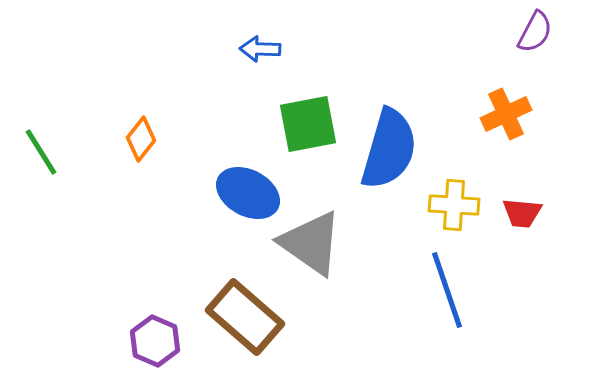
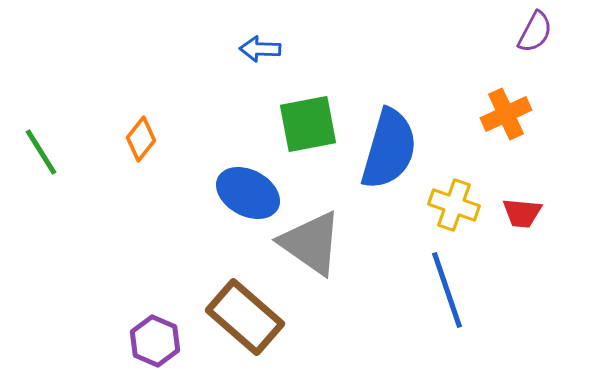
yellow cross: rotated 15 degrees clockwise
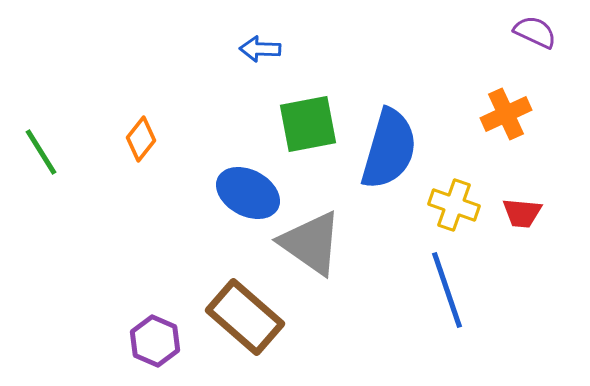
purple semicircle: rotated 93 degrees counterclockwise
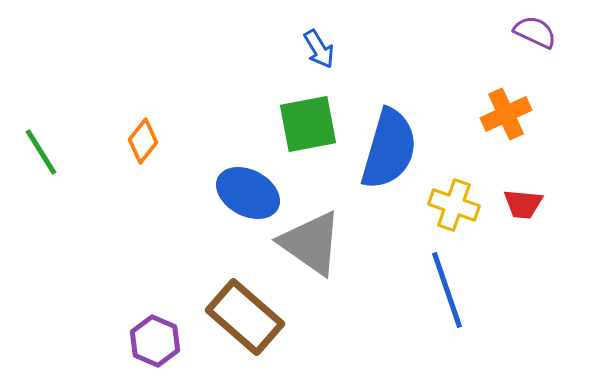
blue arrow: moved 59 px right; rotated 123 degrees counterclockwise
orange diamond: moved 2 px right, 2 px down
red trapezoid: moved 1 px right, 9 px up
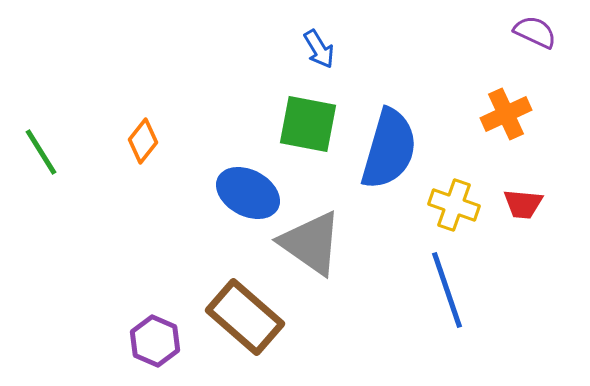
green square: rotated 22 degrees clockwise
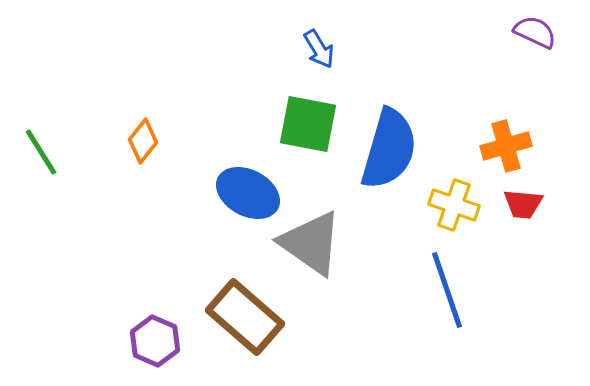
orange cross: moved 32 px down; rotated 9 degrees clockwise
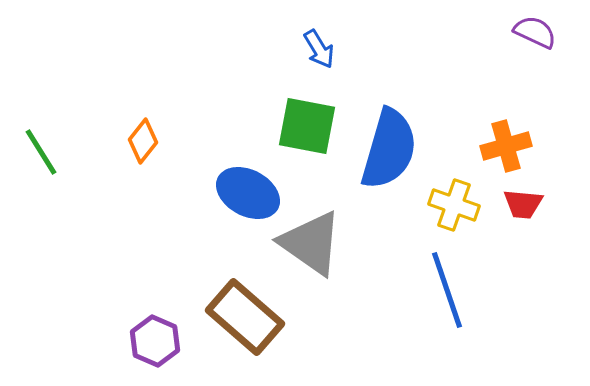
green square: moved 1 px left, 2 px down
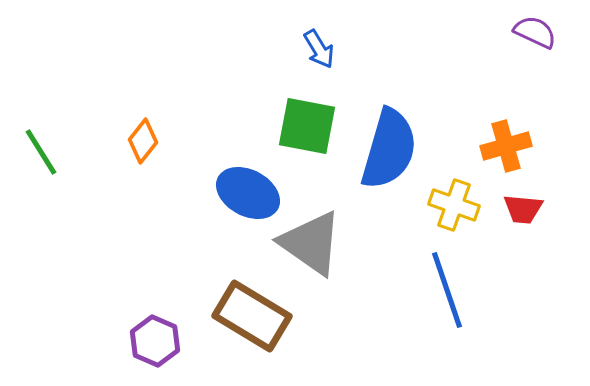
red trapezoid: moved 5 px down
brown rectangle: moved 7 px right, 1 px up; rotated 10 degrees counterclockwise
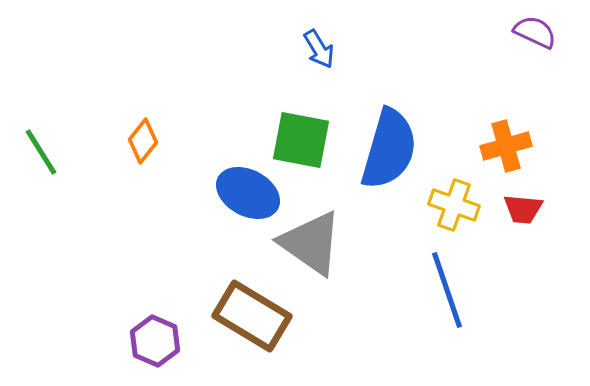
green square: moved 6 px left, 14 px down
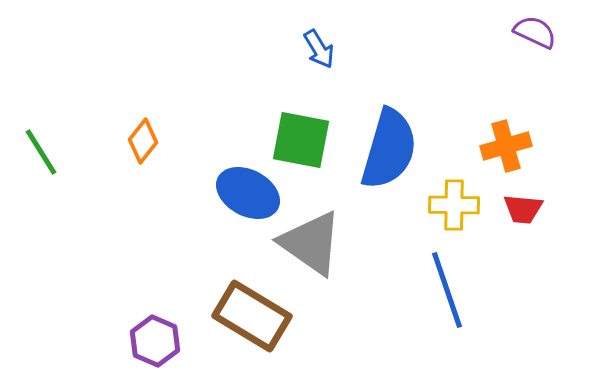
yellow cross: rotated 18 degrees counterclockwise
